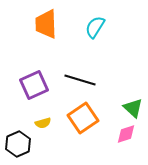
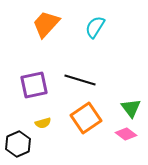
orange trapezoid: rotated 44 degrees clockwise
purple square: rotated 12 degrees clockwise
green triangle: moved 2 px left; rotated 10 degrees clockwise
orange square: moved 3 px right
pink diamond: rotated 55 degrees clockwise
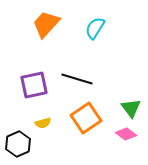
cyan semicircle: moved 1 px down
black line: moved 3 px left, 1 px up
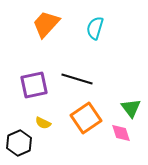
cyan semicircle: rotated 15 degrees counterclockwise
yellow semicircle: rotated 42 degrees clockwise
pink diamond: moved 5 px left, 1 px up; rotated 35 degrees clockwise
black hexagon: moved 1 px right, 1 px up
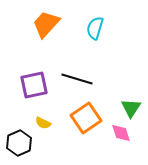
green triangle: rotated 10 degrees clockwise
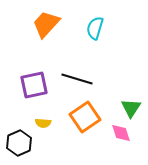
orange square: moved 1 px left, 1 px up
yellow semicircle: rotated 21 degrees counterclockwise
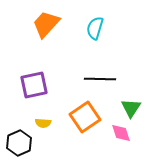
black line: moved 23 px right; rotated 16 degrees counterclockwise
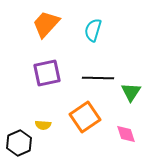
cyan semicircle: moved 2 px left, 2 px down
black line: moved 2 px left, 1 px up
purple square: moved 13 px right, 12 px up
green triangle: moved 16 px up
yellow semicircle: moved 2 px down
pink diamond: moved 5 px right, 1 px down
